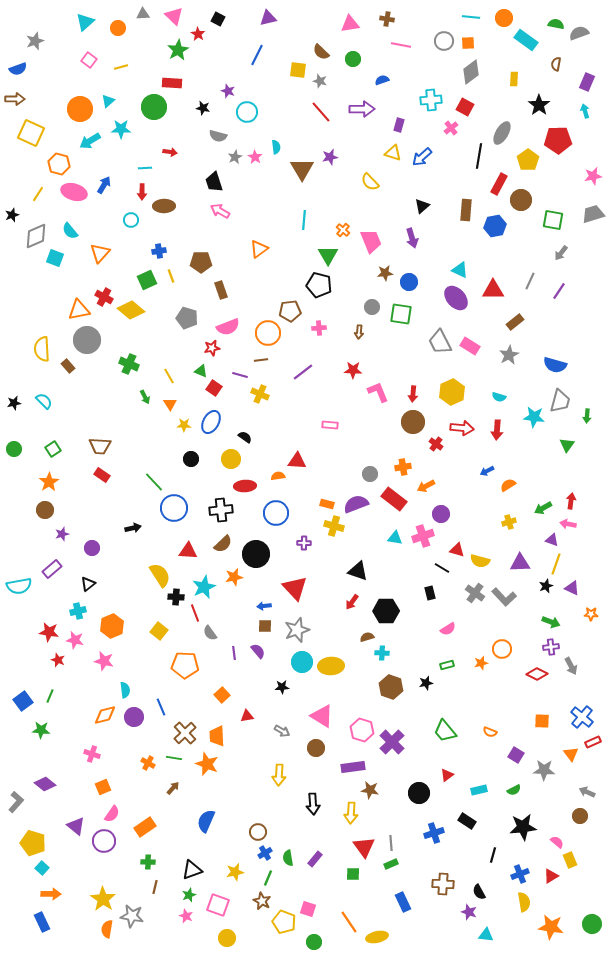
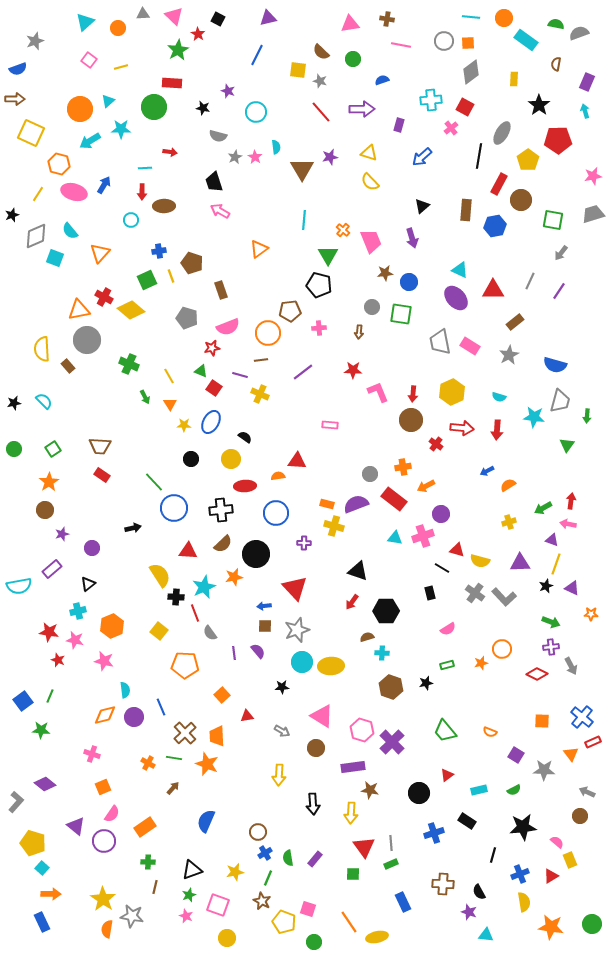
cyan circle at (247, 112): moved 9 px right
yellow triangle at (393, 153): moved 24 px left
brown pentagon at (201, 262): moved 9 px left, 1 px down; rotated 20 degrees clockwise
gray trapezoid at (440, 342): rotated 16 degrees clockwise
brown circle at (413, 422): moved 2 px left, 2 px up
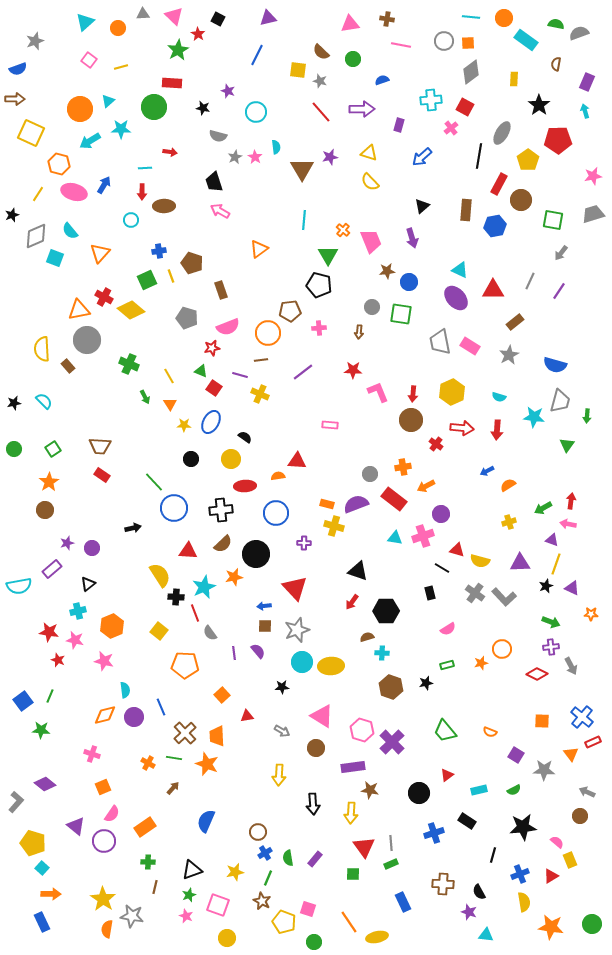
brown star at (385, 273): moved 2 px right, 2 px up
purple star at (62, 534): moved 5 px right, 9 px down
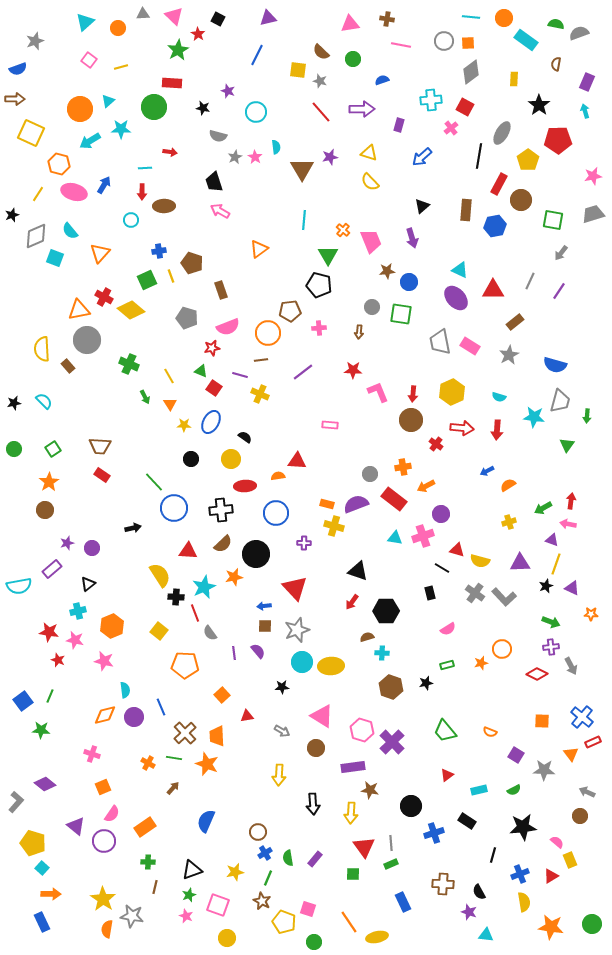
black circle at (419, 793): moved 8 px left, 13 px down
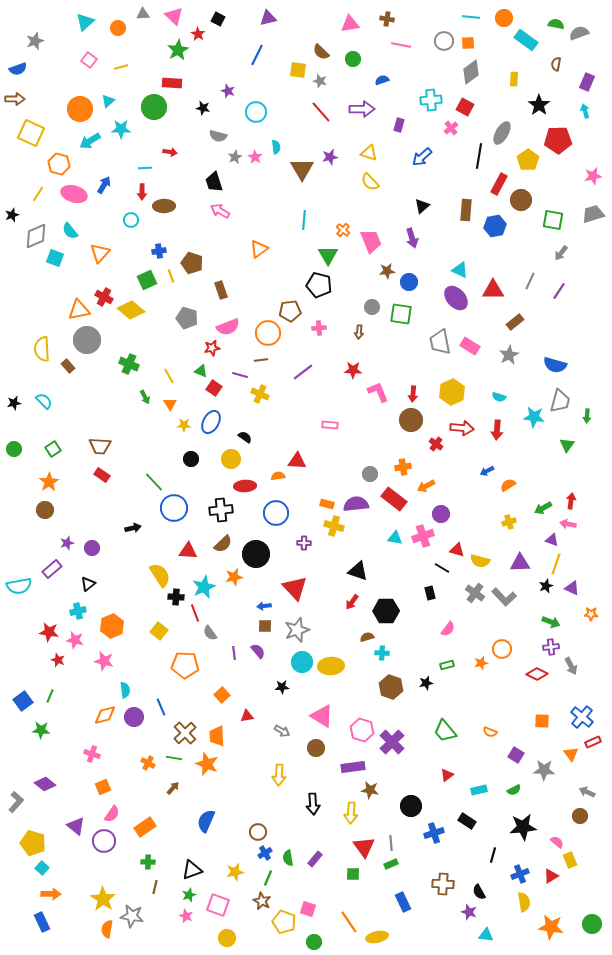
pink ellipse at (74, 192): moved 2 px down
purple semicircle at (356, 504): rotated 15 degrees clockwise
pink semicircle at (448, 629): rotated 21 degrees counterclockwise
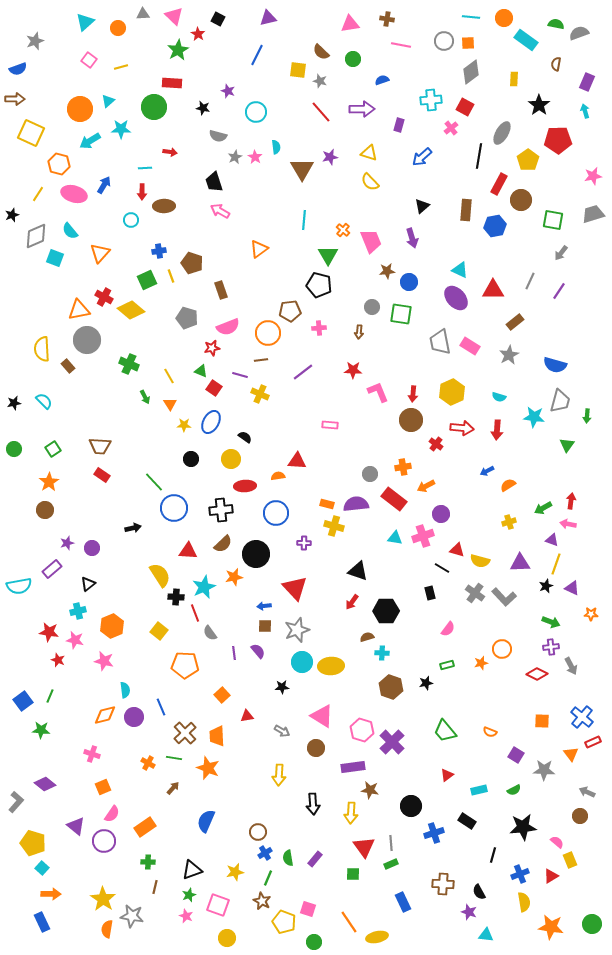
orange star at (207, 764): moved 1 px right, 4 px down
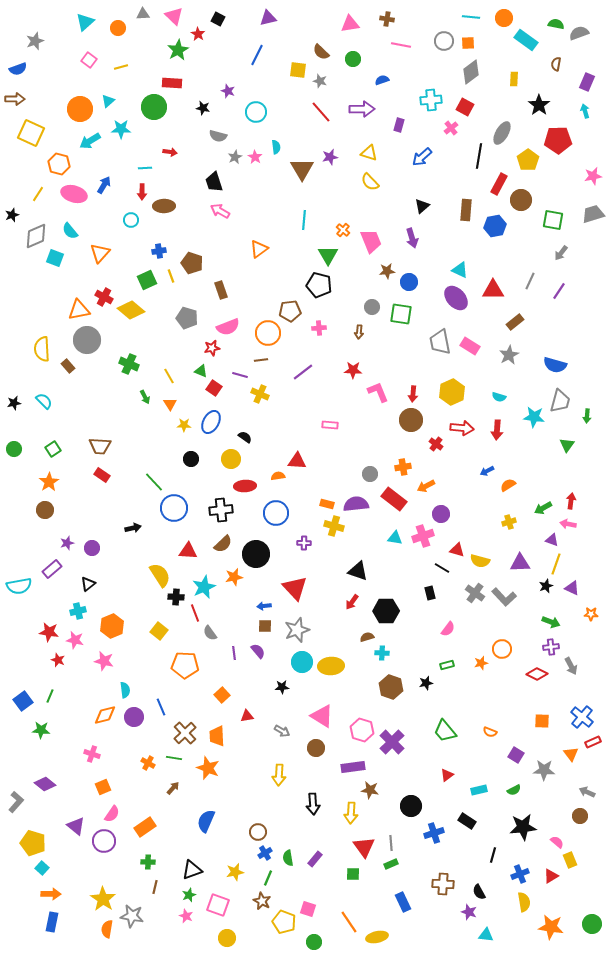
blue rectangle at (42, 922): moved 10 px right; rotated 36 degrees clockwise
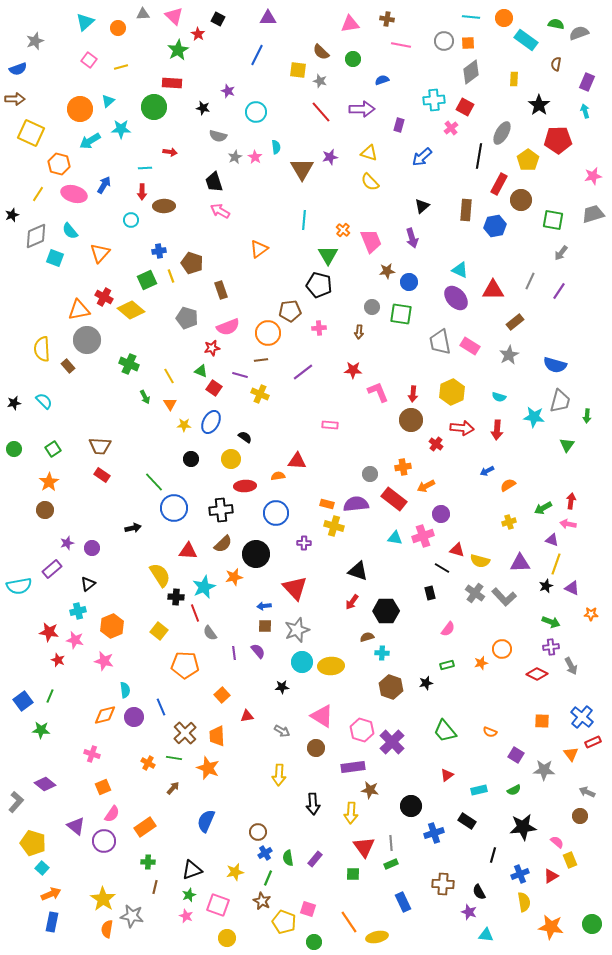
purple triangle at (268, 18): rotated 12 degrees clockwise
cyan cross at (431, 100): moved 3 px right
orange arrow at (51, 894): rotated 24 degrees counterclockwise
